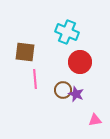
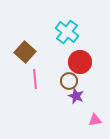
cyan cross: rotated 15 degrees clockwise
brown square: rotated 35 degrees clockwise
brown circle: moved 6 px right, 9 px up
purple star: moved 2 px down
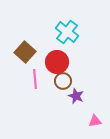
red circle: moved 23 px left
brown circle: moved 6 px left
pink triangle: moved 1 px down
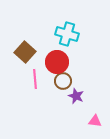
cyan cross: moved 2 px down; rotated 20 degrees counterclockwise
pink triangle: rotated 16 degrees clockwise
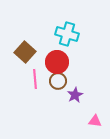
brown circle: moved 5 px left
purple star: moved 1 px left, 1 px up; rotated 21 degrees clockwise
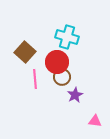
cyan cross: moved 3 px down
brown circle: moved 4 px right, 4 px up
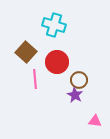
cyan cross: moved 13 px left, 12 px up
brown square: moved 1 px right
brown circle: moved 17 px right, 3 px down
purple star: rotated 14 degrees counterclockwise
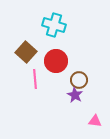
red circle: moved 1 px left, 1 px up
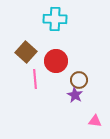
cyan cross: moved 1 px right, 6 px up; rotated 15 degrees counterclockwise
